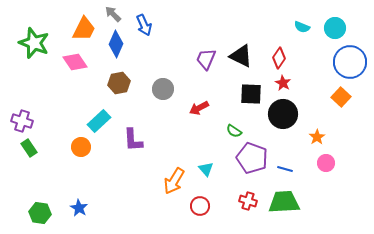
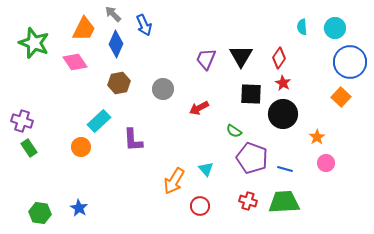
cyan semicircle: rotated 63 degrees clockwise
black triangle: rotated 35 degrees clockwise
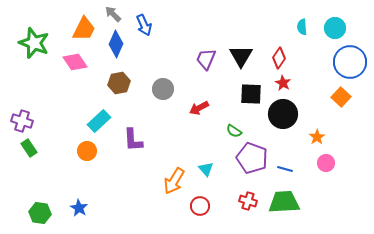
orange circle: moved 6 px right, 4 px down
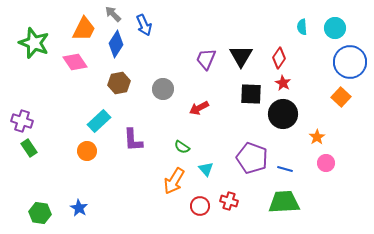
blue diamond: rotated 8 degrees clockwise
green semicircle: moved 52 px left, 16 px down
red cross: moved 19 px left
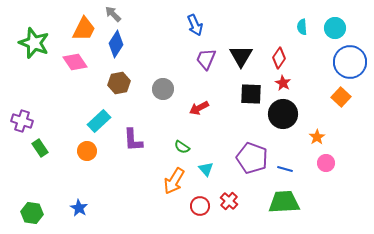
blue arrow: moved 51 px right
green rectangle: moved 11 px right
red cross: rotated 24 degrees clockwise
green hexagon: moved 8 px left
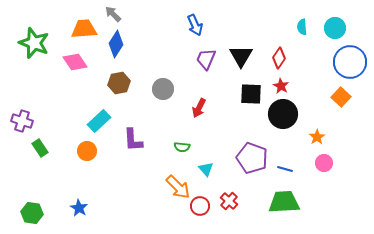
orange trapezoid: rotated 120 degrees counterclockwise
red star: moved 2 px left, 3 px down
red arrow: rotated 36 degrees counterclockwise
green semicircle: rotated 28 degrees counterclockwise
pink circle: moved 2 px left
orange arrow: moved 4 px right, 6 px down; rotated 76 degrees counterclockwise
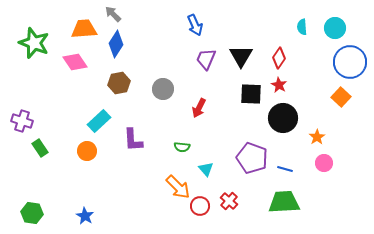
red star: moved 2 px left, 1 px up
black circle: moved 4 px down
blue star: moved 6 px right, 8 px down
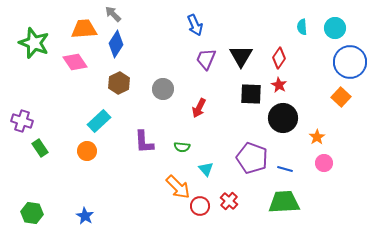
brown hexagon: rotated 15 degrees counterclockwise
purple L-shape: moved 11 px right, 2 px down
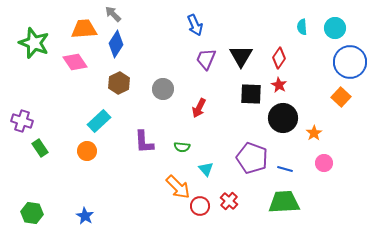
orange star: moved 3 px left, 4 px up
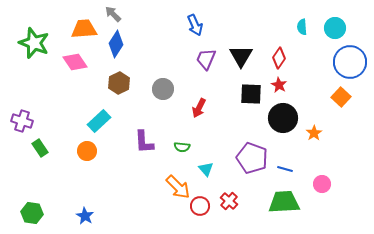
pink circle: moved 2 px left, 21 px down
